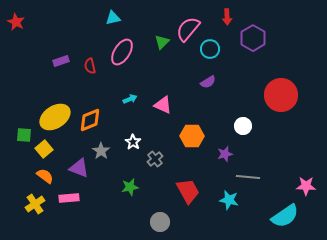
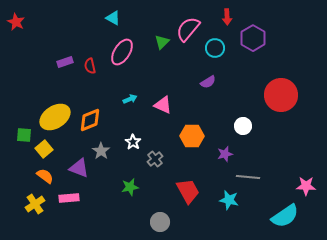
cyan triangle: rotated 42 degrees clockwise
cyan circle: moved 5 px right, 1 px up
purple rectangle: moved 4 px right, 1 px down
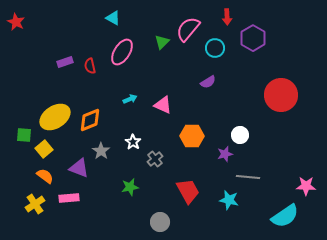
white circle: moved 3 px left, 9 px down
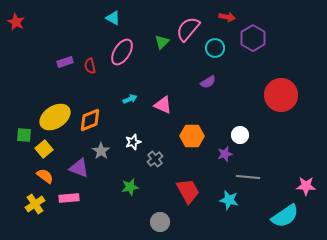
red arrow: rotated 77 degrees counterclockwise
white star: rotated 21 degrees clockwise
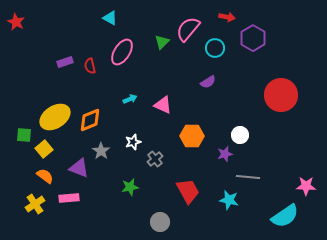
cyan triangle: moved 3 px left
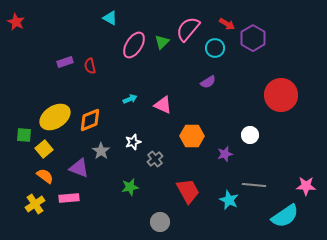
red arrow: moved 7 px down; rotated 21 degrees clockwise
pink ellipse: moved 12 px right, 7 px up
white circle: moved 10 px right
gray line: moved 6 px right, 8 px down
cyan star: rotated 12 degrees clockwise
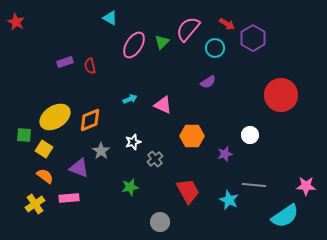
yellow square: rotated 18 degrees counterclockwise
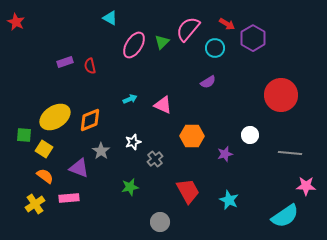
gray line: moved 36 px right, 32 px up
